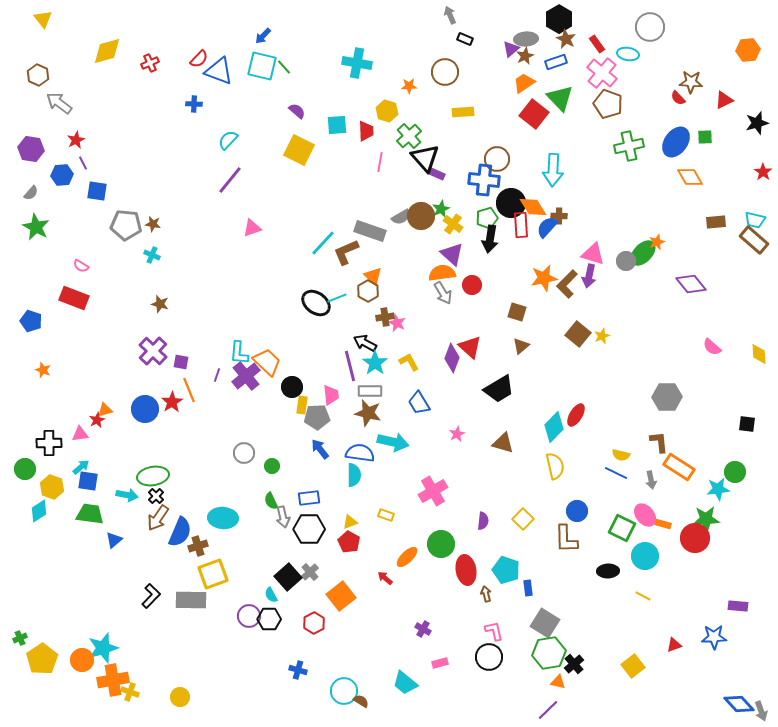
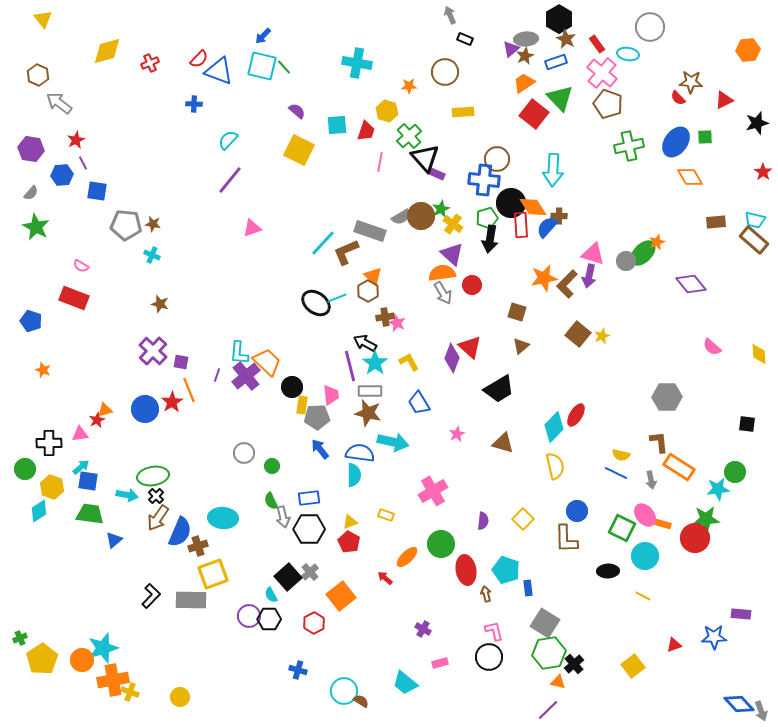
red trapezoid at (366, 131): rotated 20 degrees clockwise
purple rectangle at (738, 606): moved 3 px right, 8 px down
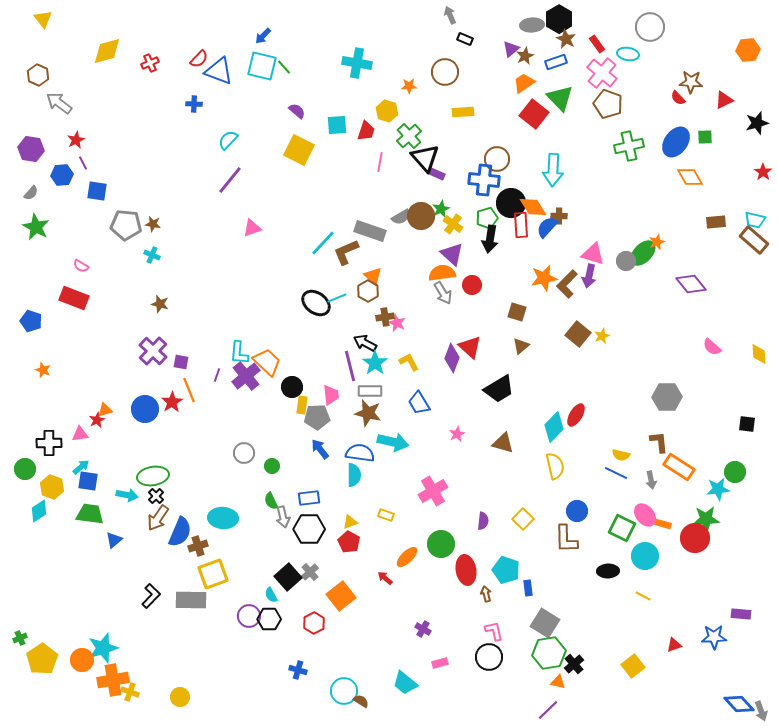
gray ellipse at (526, 39): moved 6 px right, 14 px up
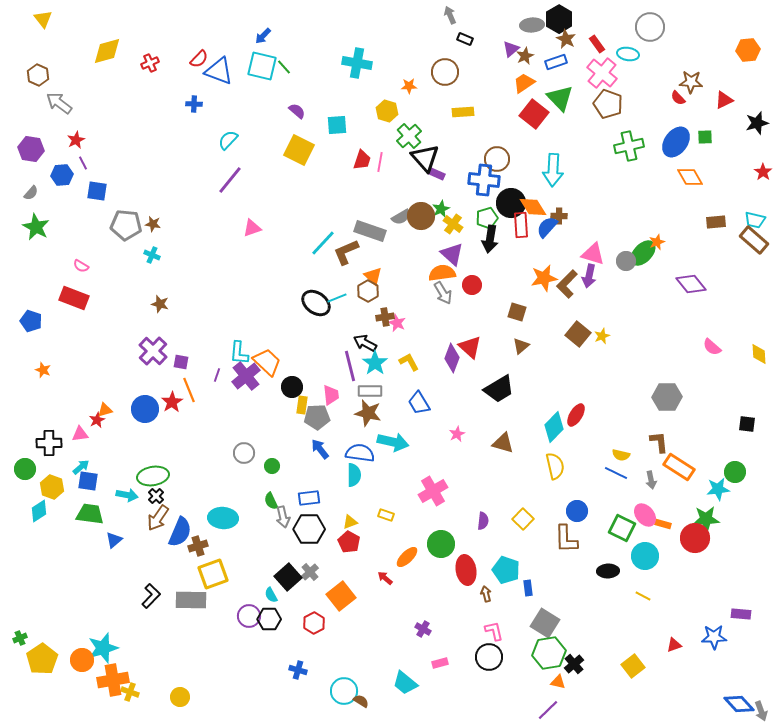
red trapezoid at (366, 131): moved 4 px left, 29 px down
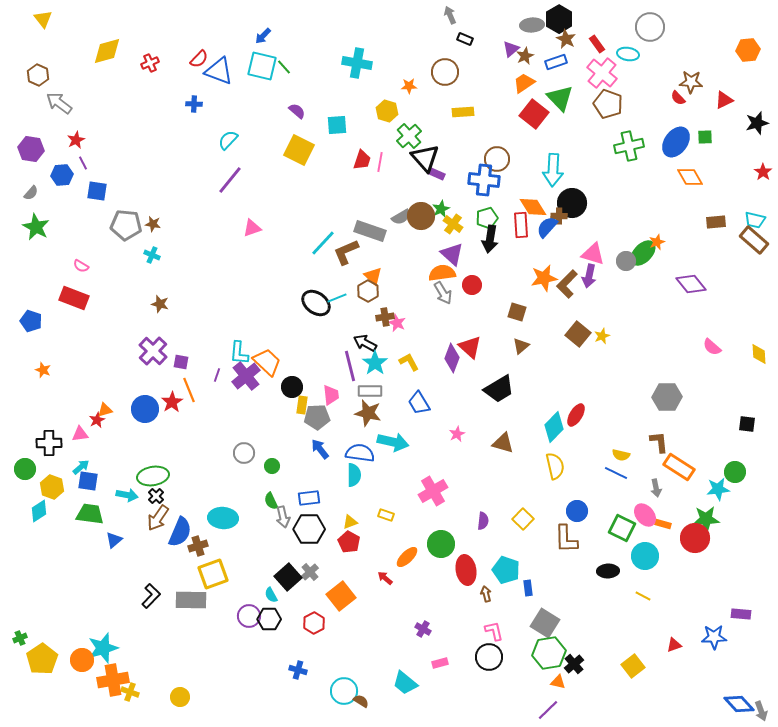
black circle at (511, 203): moved 61 px right
gray arrow at (651, 480): moved 5 px right, 8 px down
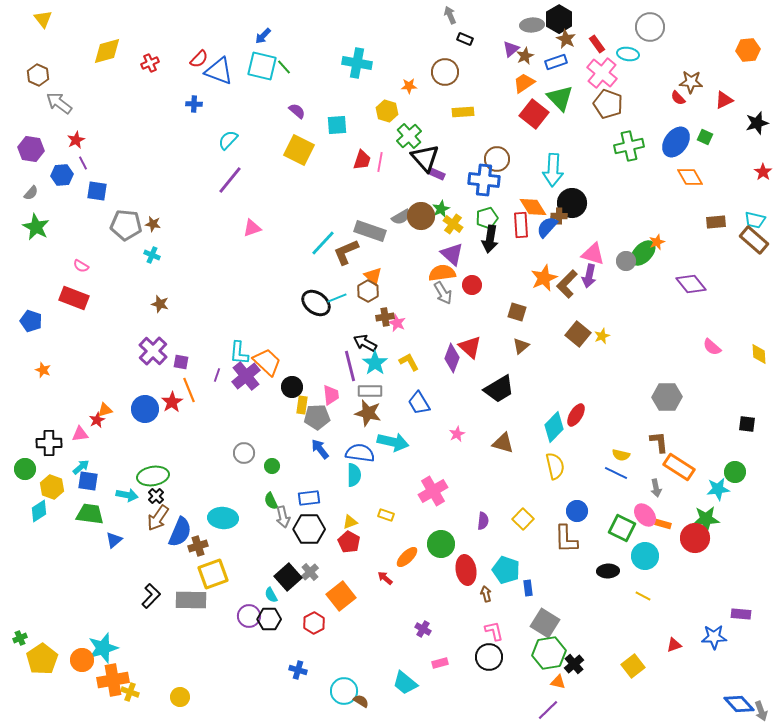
green square at (705, 137): rotated 28 degrees clockwise
orange star at (544, 278): rotated 12 degrees counterclockwise
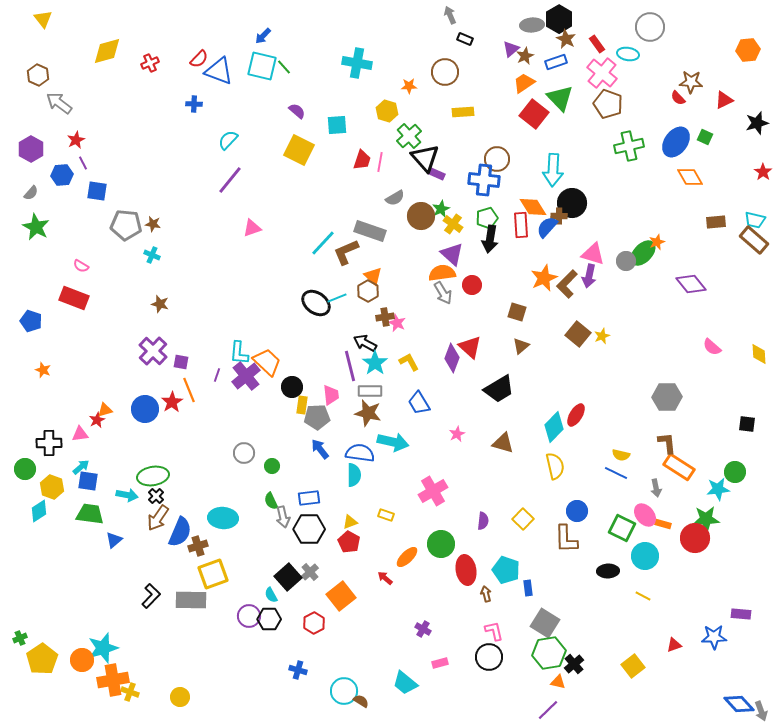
purple hexagon at (31, 149): rotated 20 degrees clockwise
gray semicircle at (401, 217): moved 6 px left, 19 px up
brown L-shape at (659, 442): moved 8 px right, 1 px down
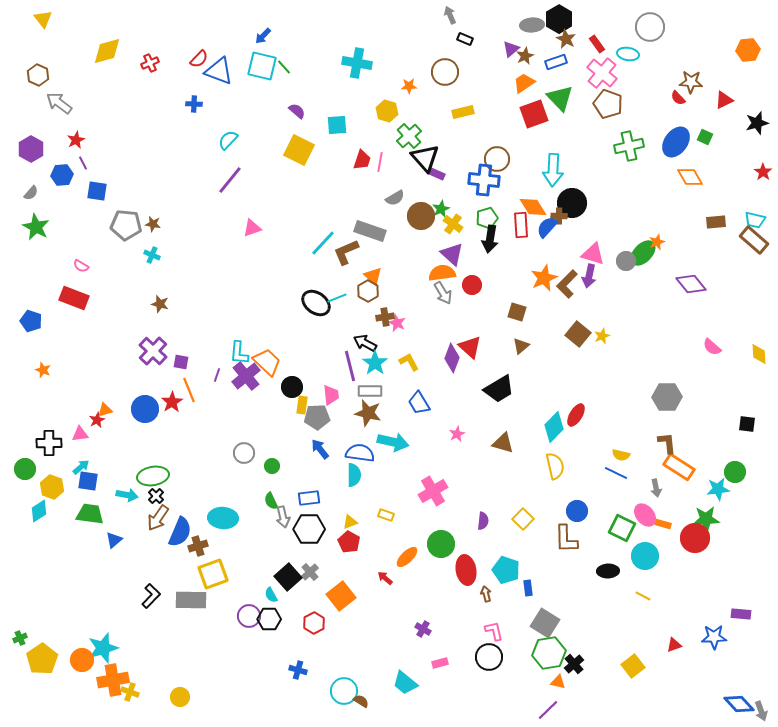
yellow rectangle at (463, 112): rotated 10 degrees counterclockwise
red square at (534, 114): rotated 32 degrees clockwise
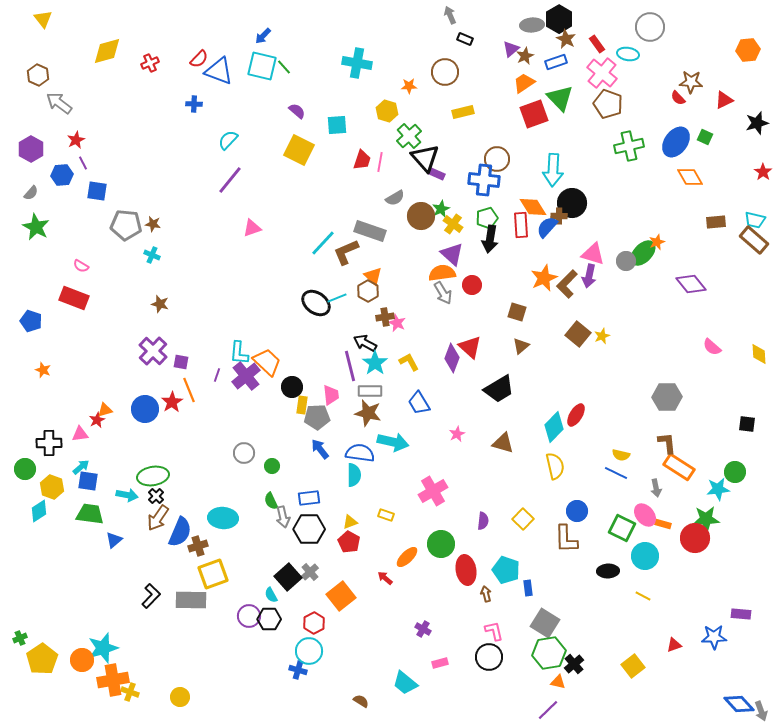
cyan circle at (344, 691): moved 35 px left, 40 px up
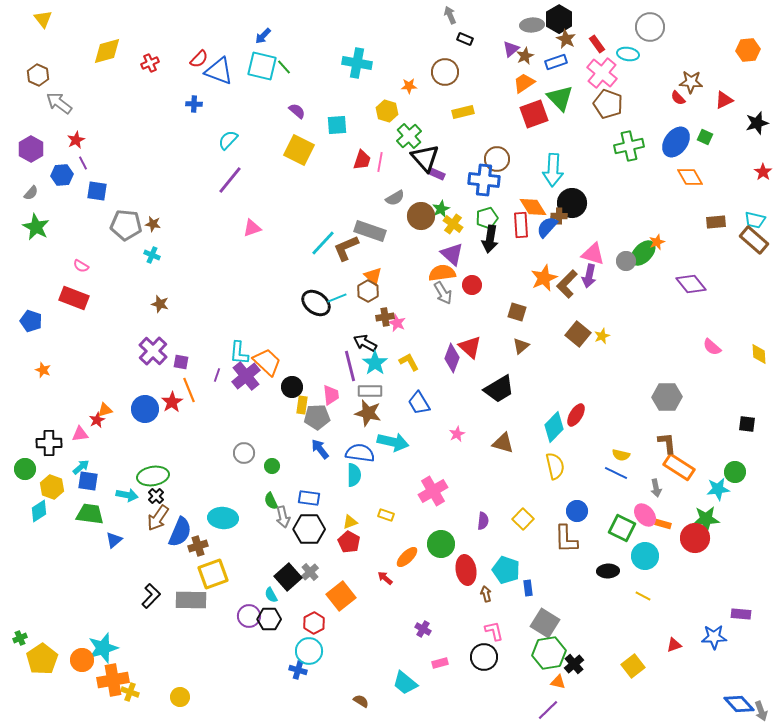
brown L-shape at (346, 252): moved 4 px up
blue rectangle at (309, 498): rotated 15 degrees clockwise
black circle at (489, 657): moved 5 px left
